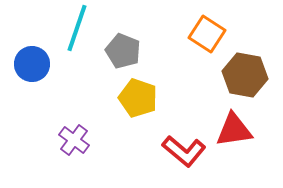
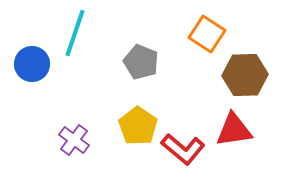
cyan line: moved 2 px left, 5 px down
gray pentagon: moved 18 px right, 11 px down
brown hexagon: rotated 12 degrees counterclockwise
yellow pentagon: moved 28 px down; rotated 15 degrees clockwise
red L-shape: moved 1 px left, 2 px up
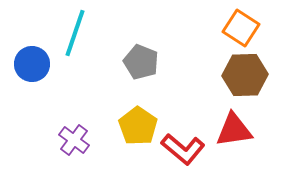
orange square: moved 34 px right, 6 px up
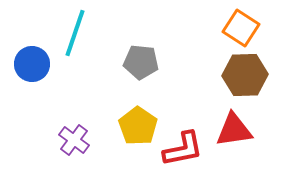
gray pentagon: rotated 16 degrees counterclockwise
red L-shape: rotated 51 degrees counterclockwise
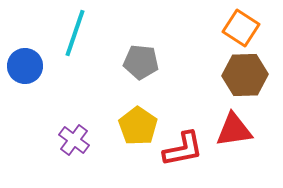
blue circle: moved 7 px left, 2 px down
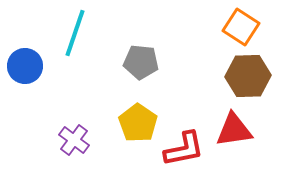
orange square: moved 1 px up
brown hexagon: moved 3 px right, 1 px down
yellow pentagon: moved 3 px up
red L-shape: moved 1 px right
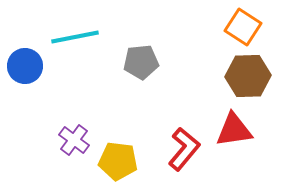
orange square: moved 2 px right
cyan line: moved 4 px down; rotated 60 degrees clockwise
gray pentagon: rotated 12 degrees counterclockwise
yellow pentagon: moved 20 px left, 38 px down; rotated 27 degrees counterclockwise
red L-shape: rotated 39 degrees counterclockwise
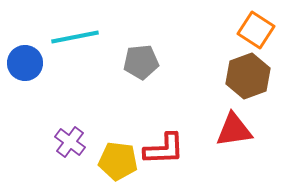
orange square: moved 13 px right, 3 px down
blue circle: moved 3 px up
brown hexagon: rotated 18 degrees counterclockwise
purple cross: moved 4 px left, 2 px down
red L-shape: moved 20 px left; rotated 48 degrees clockwise
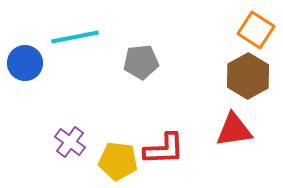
brown hexagon: rotated 9 degrees counterclockwise
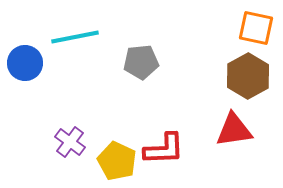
orange square: moved 2 px up; rotated 21 degrees counterclockwise
yellow pentagon: moved 1 px left; rotated 18 degrees clockwise
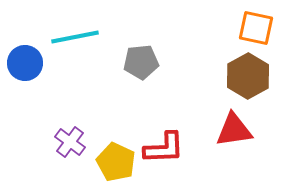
red L-shape: moved 1 px up
yellow pentagon: moved 1 px left, 1 px down
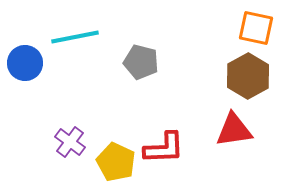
gray pentagon: rotated 20 degrees clockwise
